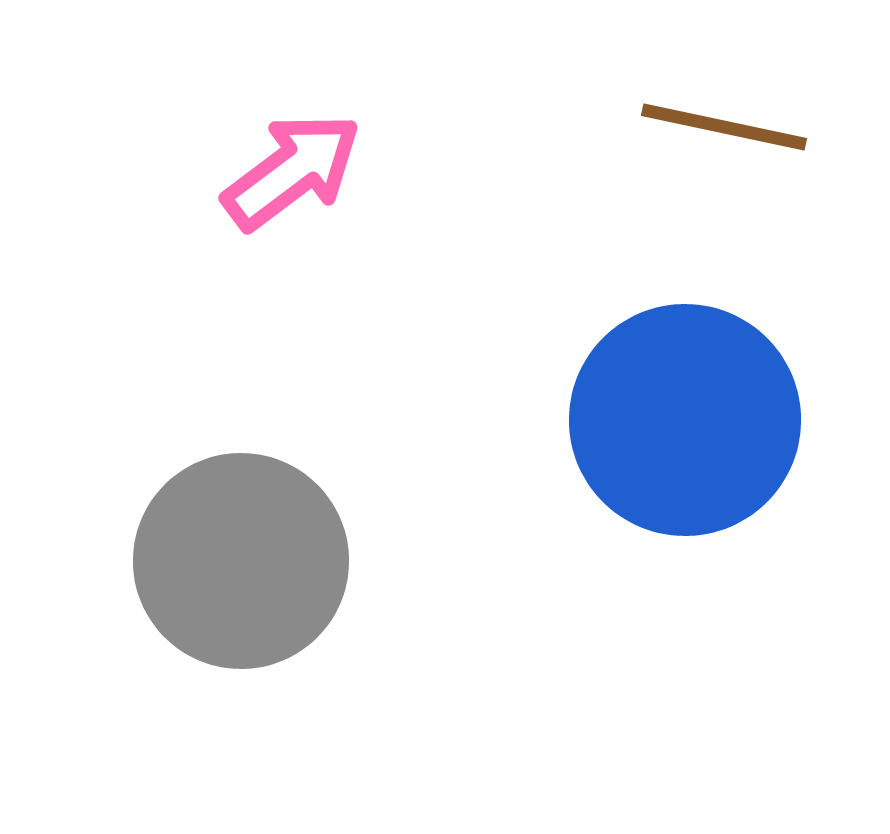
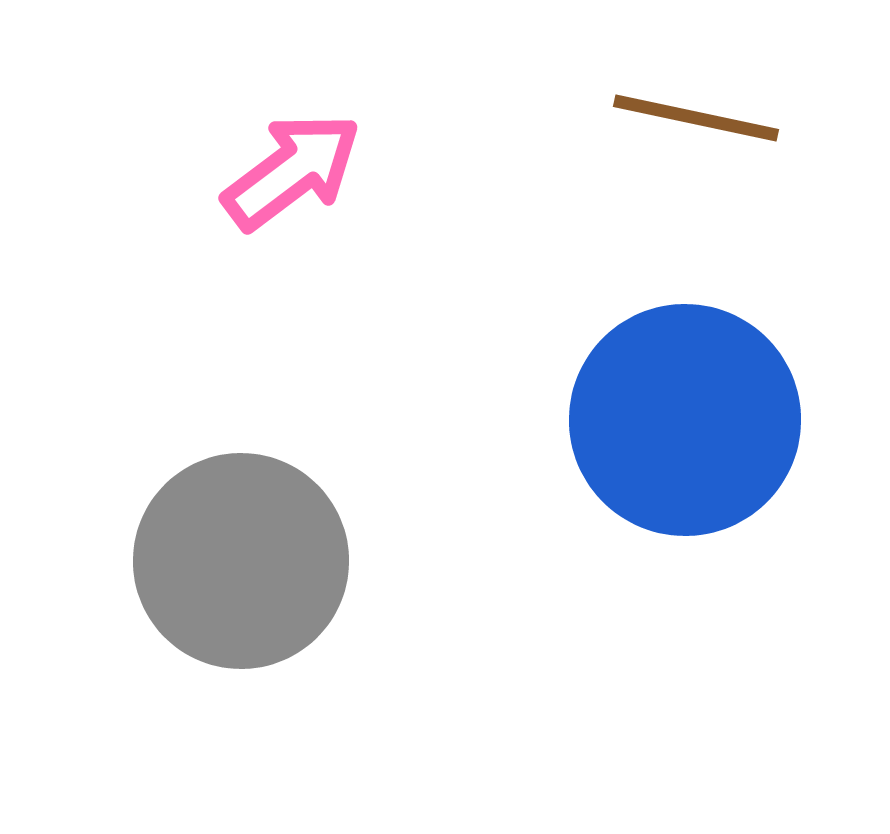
brown line: moved 28 px left, 9 px up
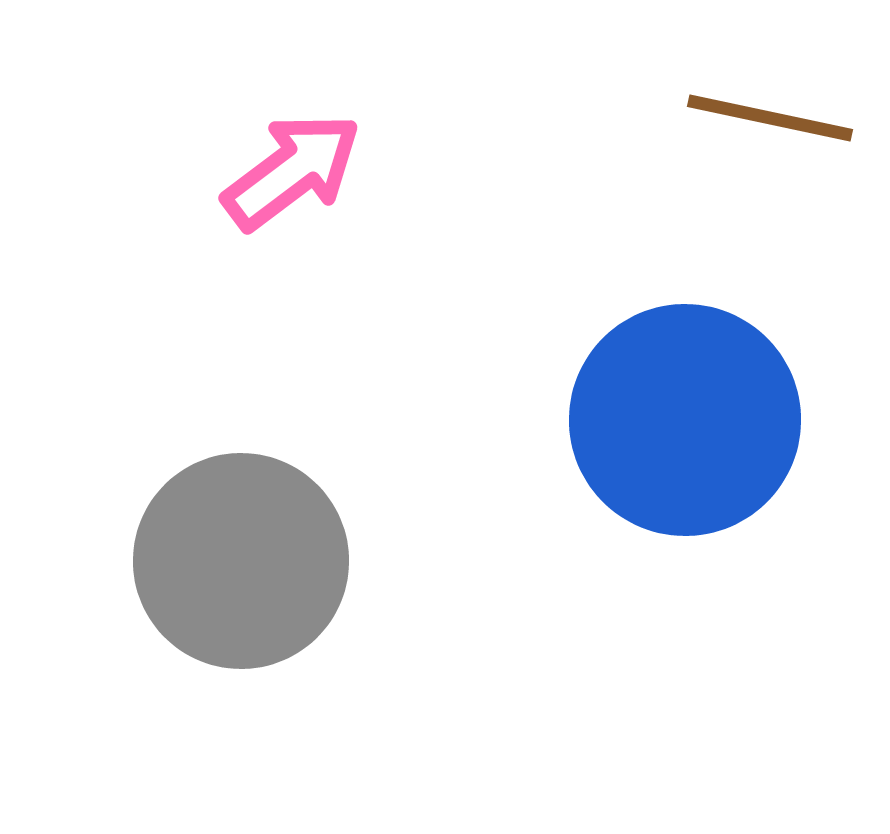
brown line: moved 74 px right
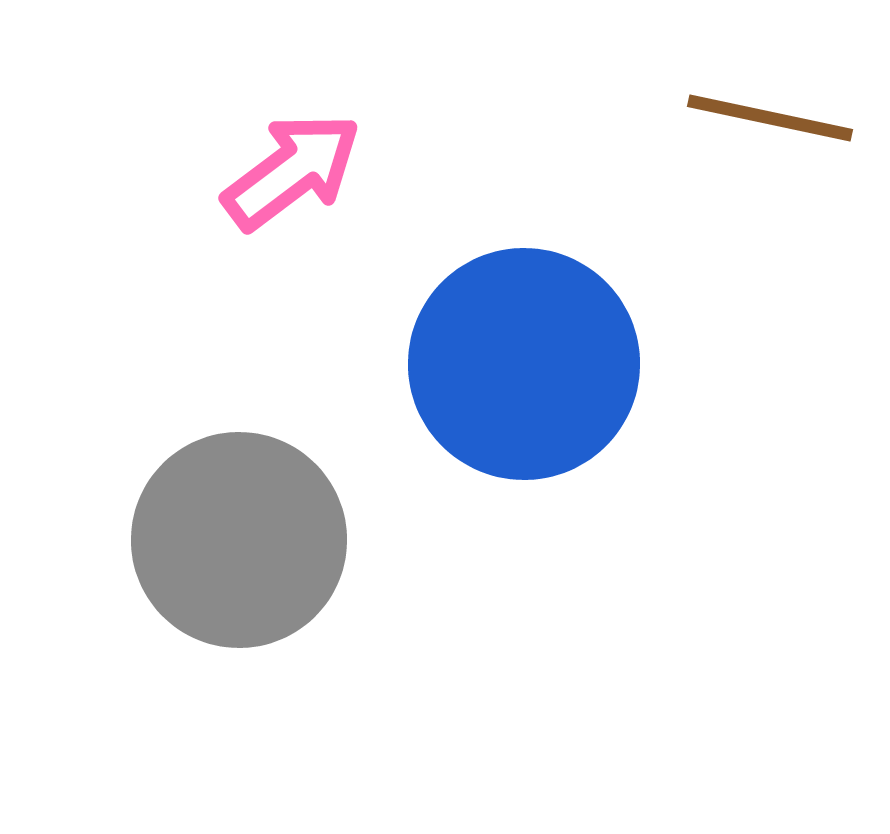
blue circle: moved 161 px left, 56 px up
gray circle: moved 2 px left, 21 px up
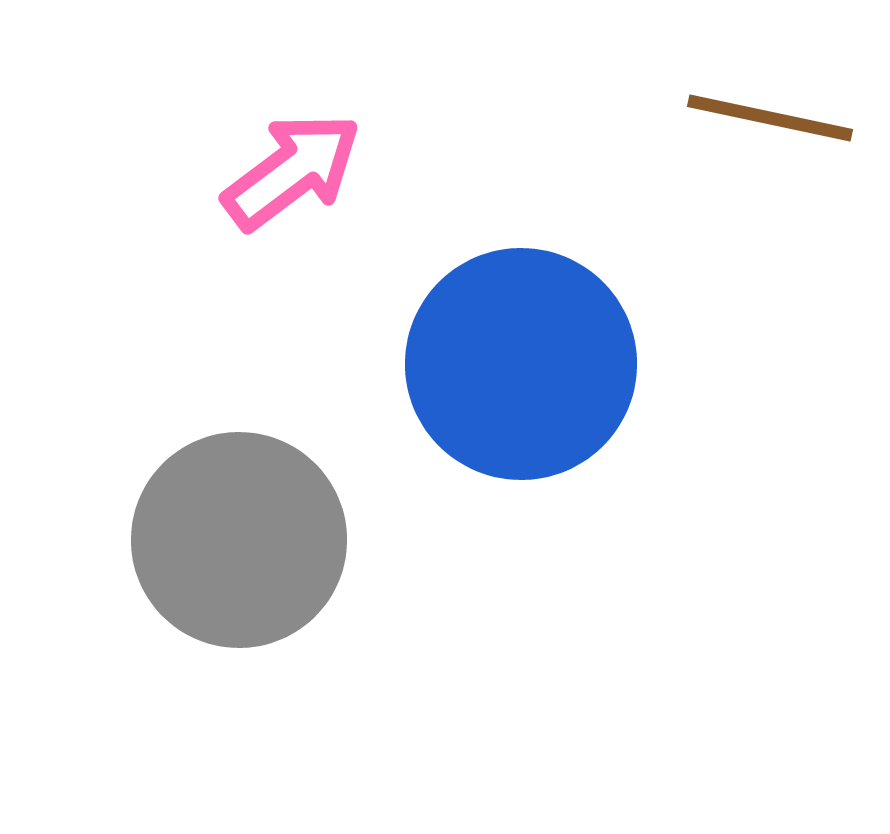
blue circle: moved 3 px left
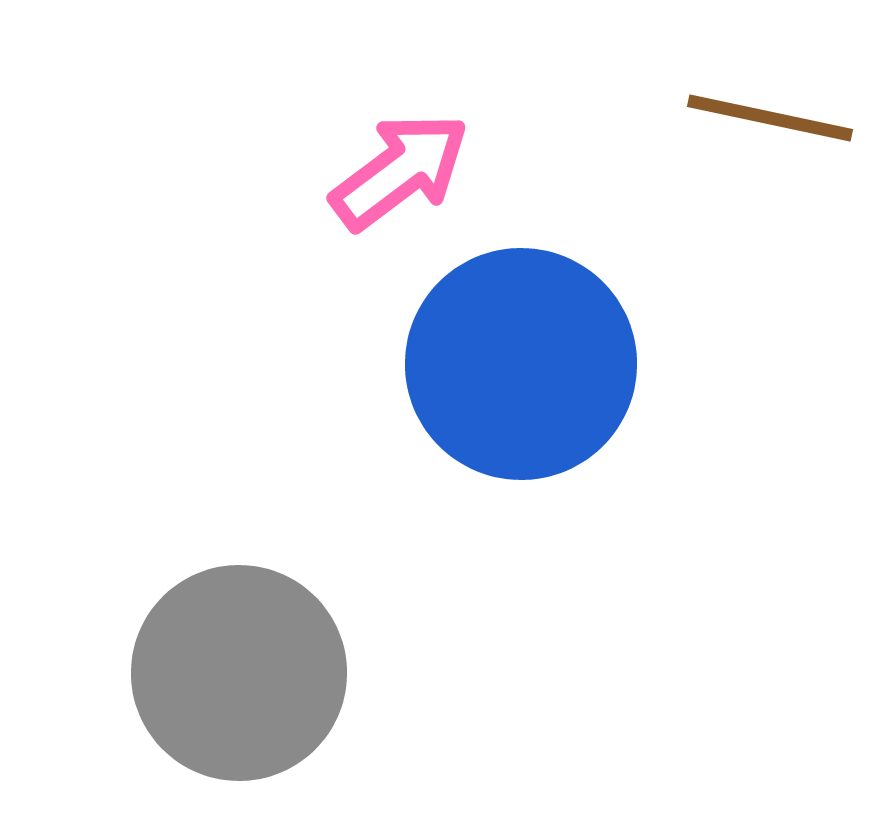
pink arrow: moved 108 px right
gray circle: moved 133 px down
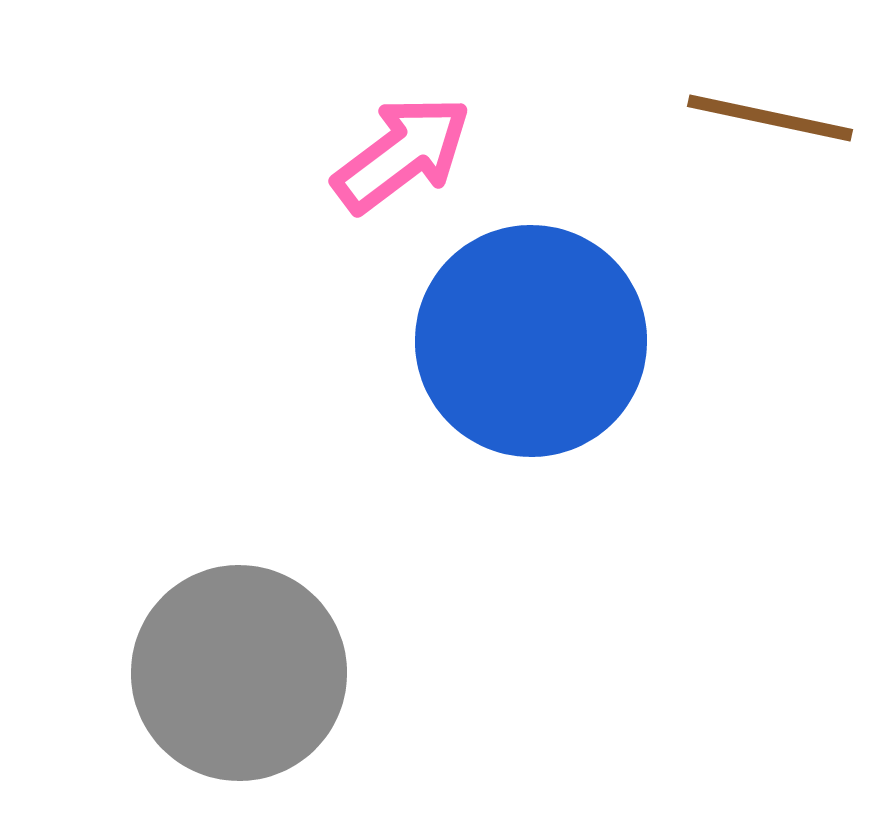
pink arrow: moved 2 px right, 17 px up
blue circle: moved 10 px right, 23 px up
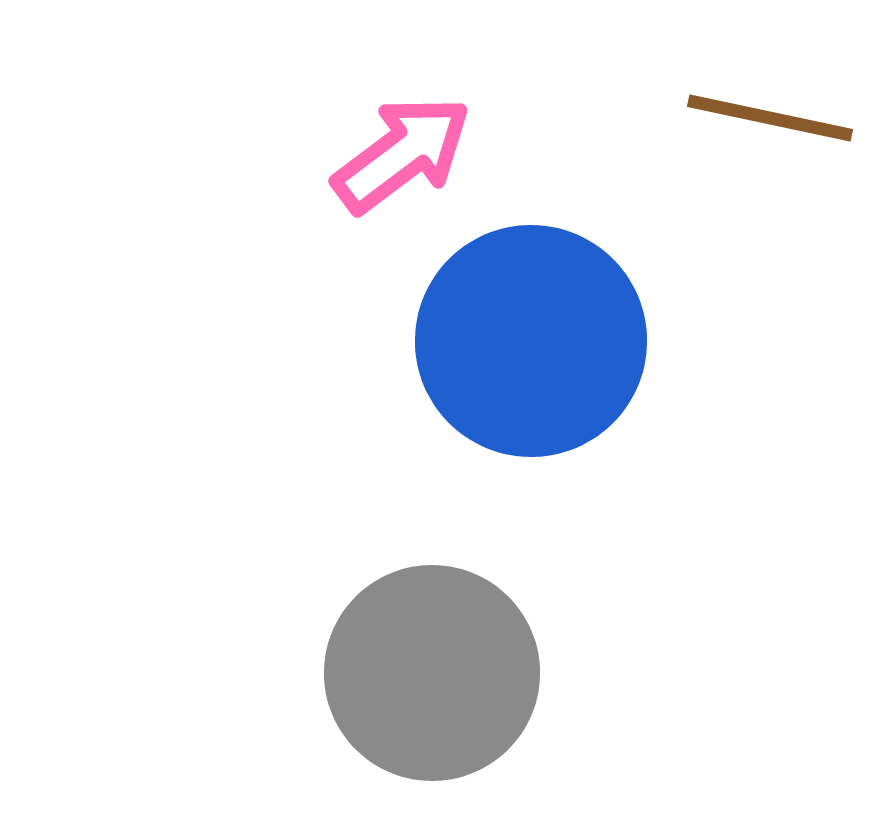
gray circle: moved 193 px right
